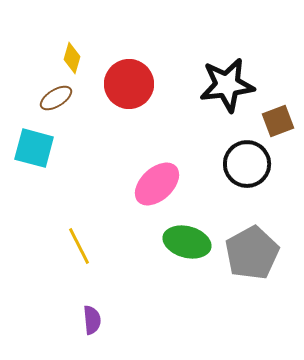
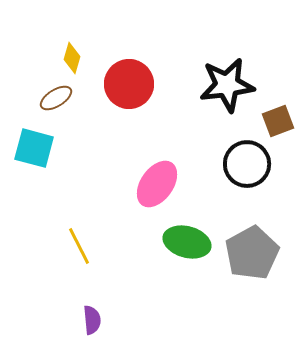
pink ellipse: rotated 12 degrees counterclockwise
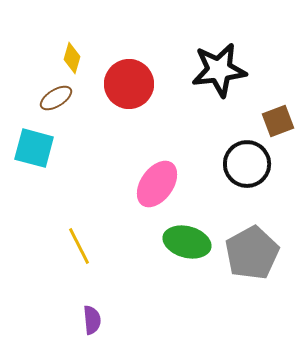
black star: moved 8 px left, 15 px up
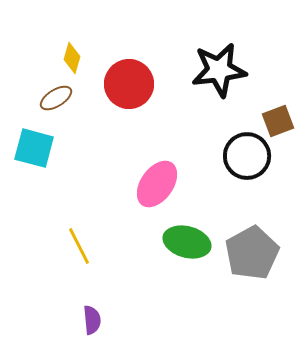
black circle: moved 8 px up
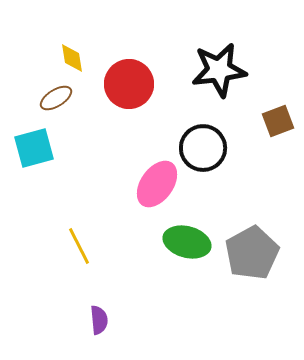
yellow diamond: rotated 24 degrees counterclockwise
cyan square: rotated 30 degrees counterclockwise
black circle: moved 44 px left, 8 px up
purple semicircle: moved 7 px right
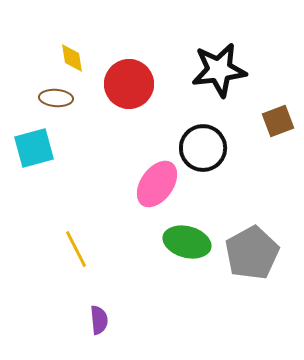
brown ellipse: rotated 36 degrees clockwise
yellow line: moved 3 px left, 3 px down
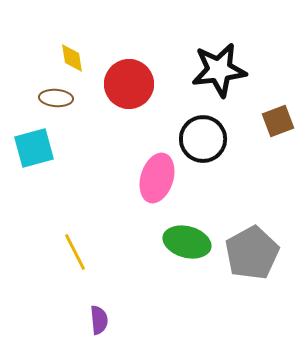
black circle: moved 9 px up
pink ellipse: moved 6 px up; rotated 18 degrees counterclockwise
yellow line: moved 1 px left, 3 px down
